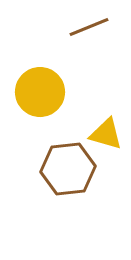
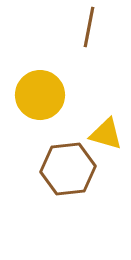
brown line: rotated 57 degrees counterclockwise
yellow circle: moved 3 px down
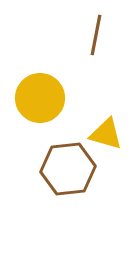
brown line: moved 7 px right, 8 px down
yellow circle: moved 3 px down
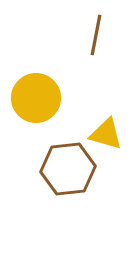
yellow circle: moved 4 px left
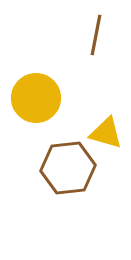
yellow triangle: moved 1 px up
brown hexagon: moved 1 px up
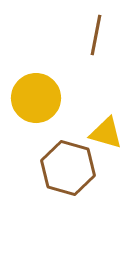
brown hexagon: rotated 22 degrees clockwise
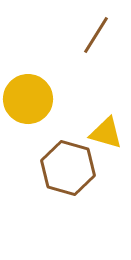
brown line: rotated 21 degrees clockwise
yellow circle: moved 8 px left, 1 px down
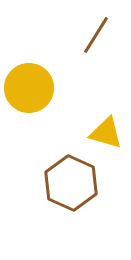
yellow circle: moved 1 px right, 11 px up
brown hexagon: moved 3 px right, 15 px down; rotated 8 degrees clockwise
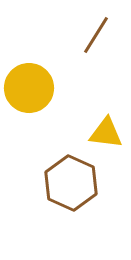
yellow triangle: rotated 9 degrees counterclockwise
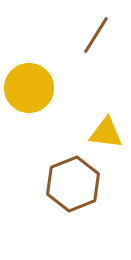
brown hexagon: moved 2 px right, 1 px down; rotated 14 degrees clockwise
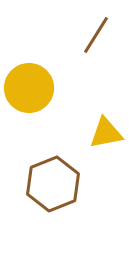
yellow triangle: rotated 18 degrees counterclockwise
brown hexagon: moved 20 px left
